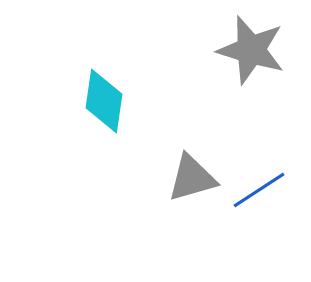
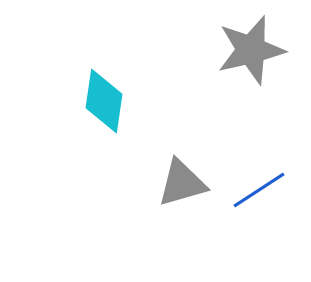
gray star: rotated 30 degrees counterclockwise
gray triangle: moved 10 px left, 5 px down
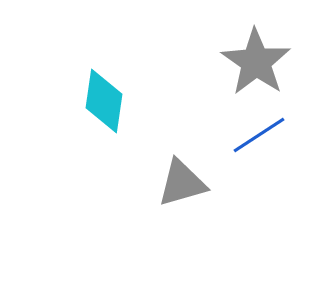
gray star: moved 5 px right, 12 px down; rotated 24 degrees counterclockwise
blue line: moved 55 px up
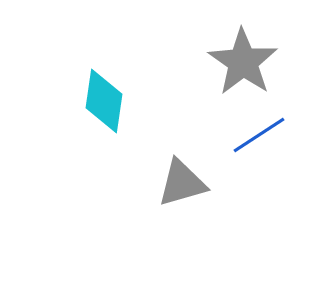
gray star: moved 13 px left
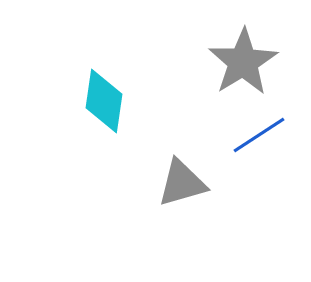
gray star: rotated 6 degrees clockwise
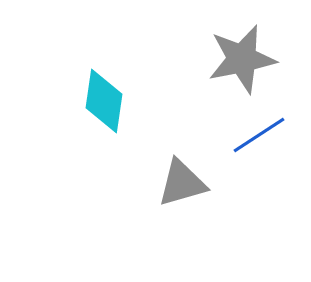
gray star: moved 1 px left, 3 px up; rotated 20 degrees clockwise
